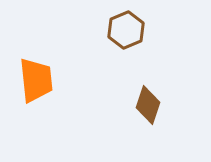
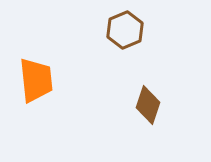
brown hexagon: moved 1 px left
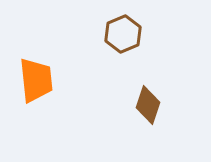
brown hexagon: moved 2 px left, 4 px down
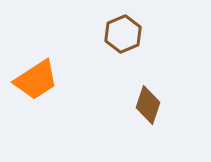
orange trapezoid: rotated 63 degrees clockwise
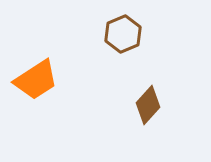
brown diamond: rotated 24 degrees clockwise
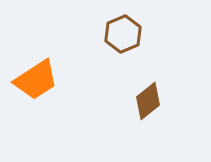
brown diamond: moved 4 px up; rotated 9 degrees clockwise
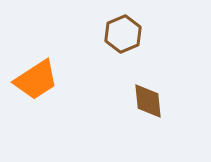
brown diamond: rotated 57 degrees counterclockwise
